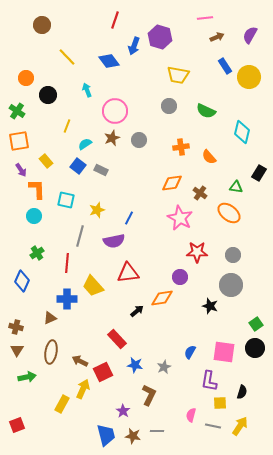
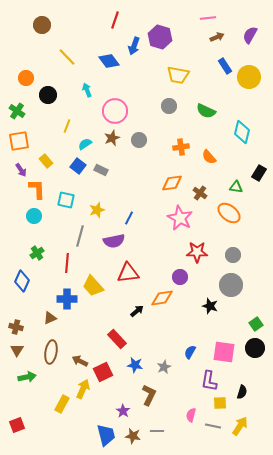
pink line at (205, 18): moved 3 px right
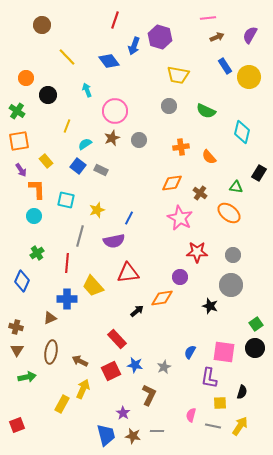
red square at (103, 372): moved 8 px right, 1 px up
purple L-shape at (209, 381): moved 3 px up
purple star at (123, 411): moved 2 px down
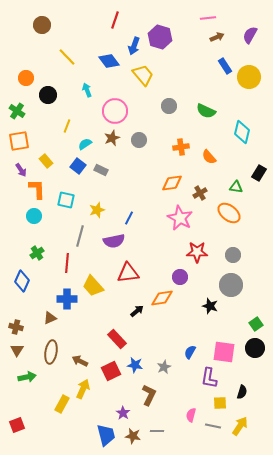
yellow trapezoid at (178, 75): moved 35 px left; rotated 140 degrees counterclockwise
brown cross at (200, 193): rotated 24 degrees clockwise
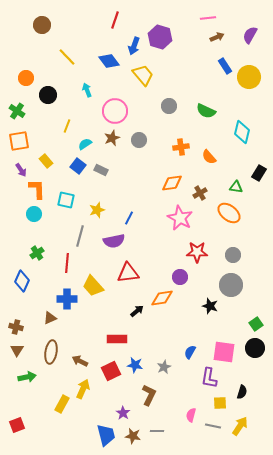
cyan circle at (34, 216): moved 2 px up
red rectangle at (117, 339): rotated 48 degrees counterclockwise
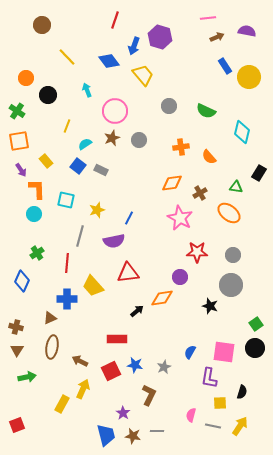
purple semicircle at (250, 35): moved 3 px left, 4 px up; rotated 72 degrees clockwise
brown ellipse at (51, 352): moved 1 px right, 5 px up
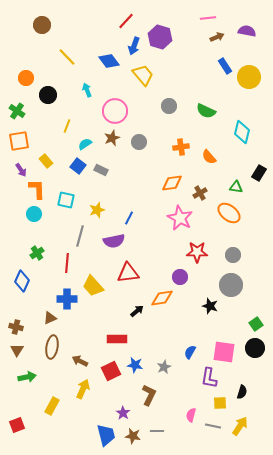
red line at (115, 20): moved 11 px right, 1 px down; rotated 24 degrees clockwise
gray circle at (139, 140): moved 2 px down
yellow rectangle at (62, 404): moved 10 px left, 2 px down
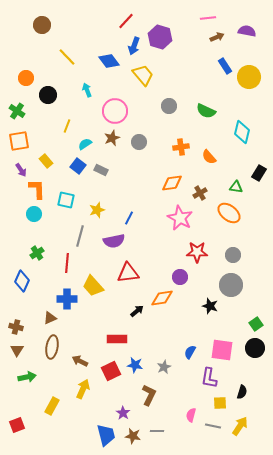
pink square at (224, 352): moved 2 px left, 2 px up
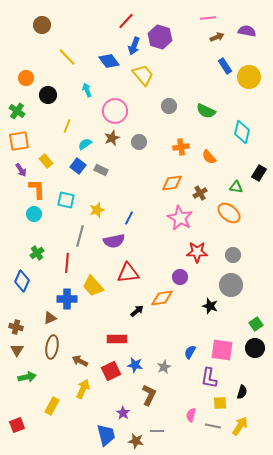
brown star at (133, 436): moved 3 px right, 5 px down
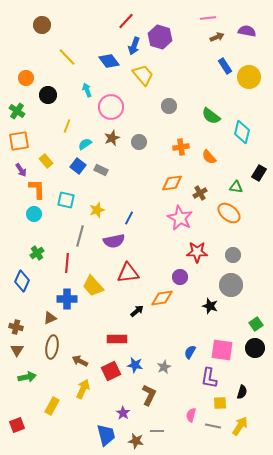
pink circle at (115, 111): moved 4 px left, 4 px up
green semicircle at (206, 111): moved 5 px right, 5 px down; rotated 12 degrees clockwise
